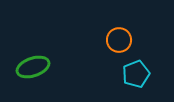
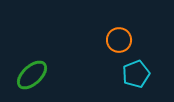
green ellipse: moved 1 px left, 8 px down; rotated 24 degrees counterclockwise
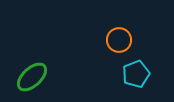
green ellipse: moved 2 px down
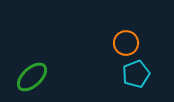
orange circle: moved 7 px right, 3 px down
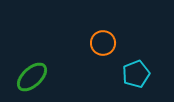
orange circle: moved 23 px left
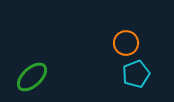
orange circle: moved 23 px right
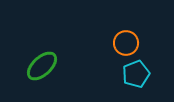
green ellipse: moved 10 px right, 11 px up
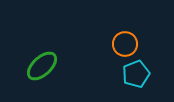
orange circle: moved 1 px left, 1 px down
